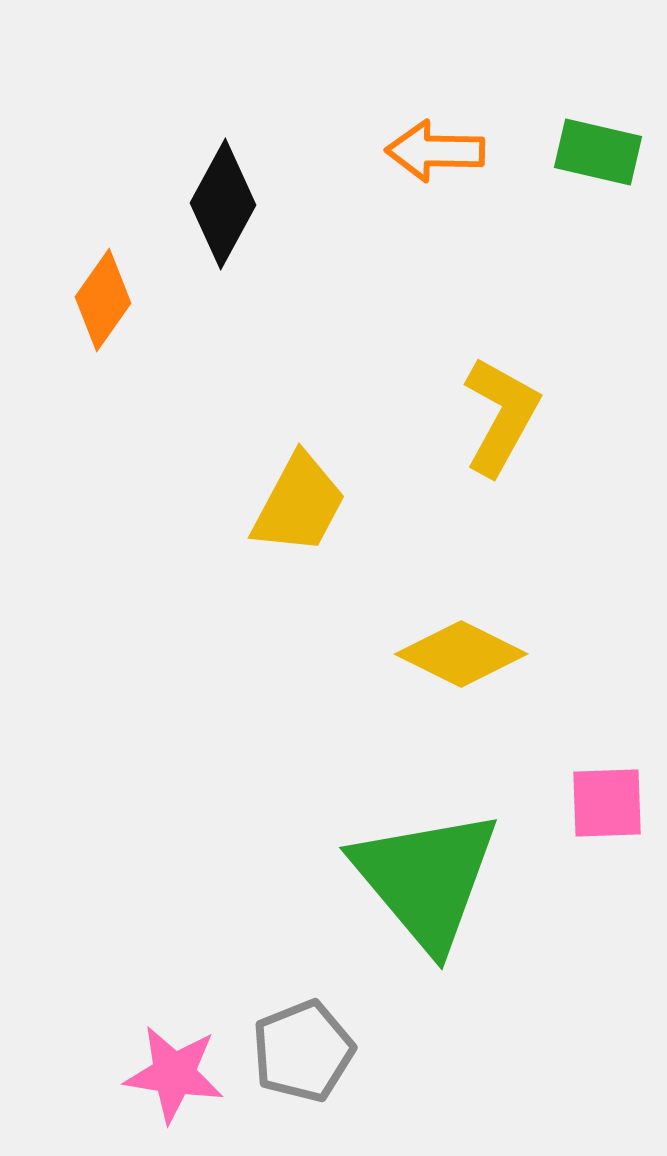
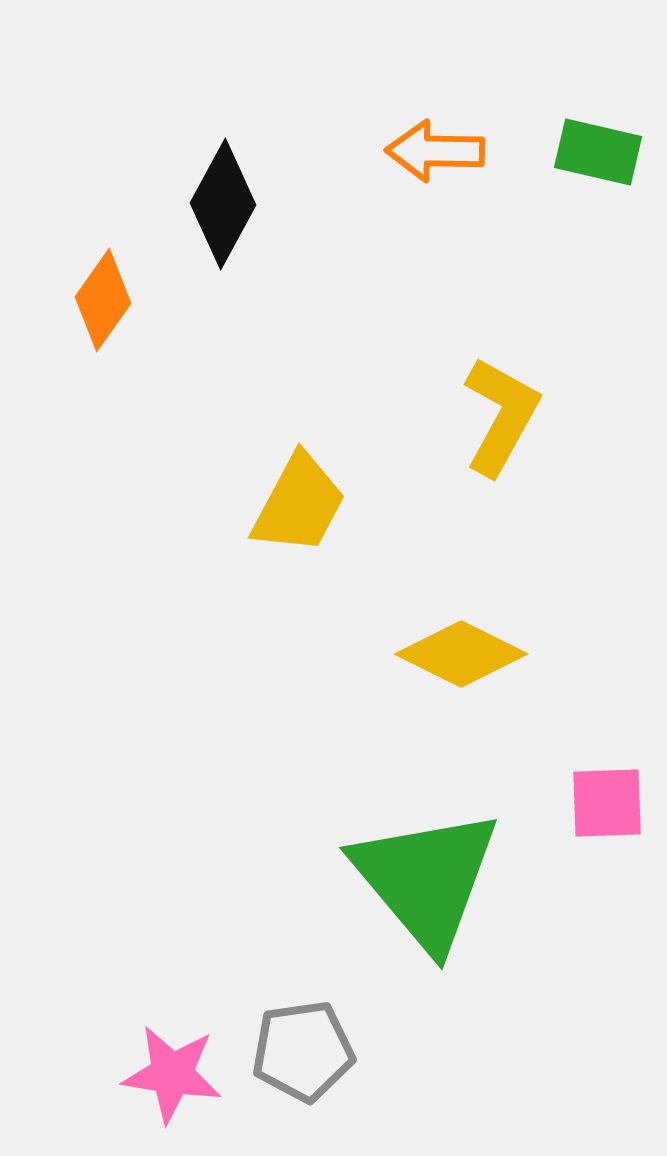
gray pentagon: rotated 14 degrees clockwise
pink star: moved 2 px left
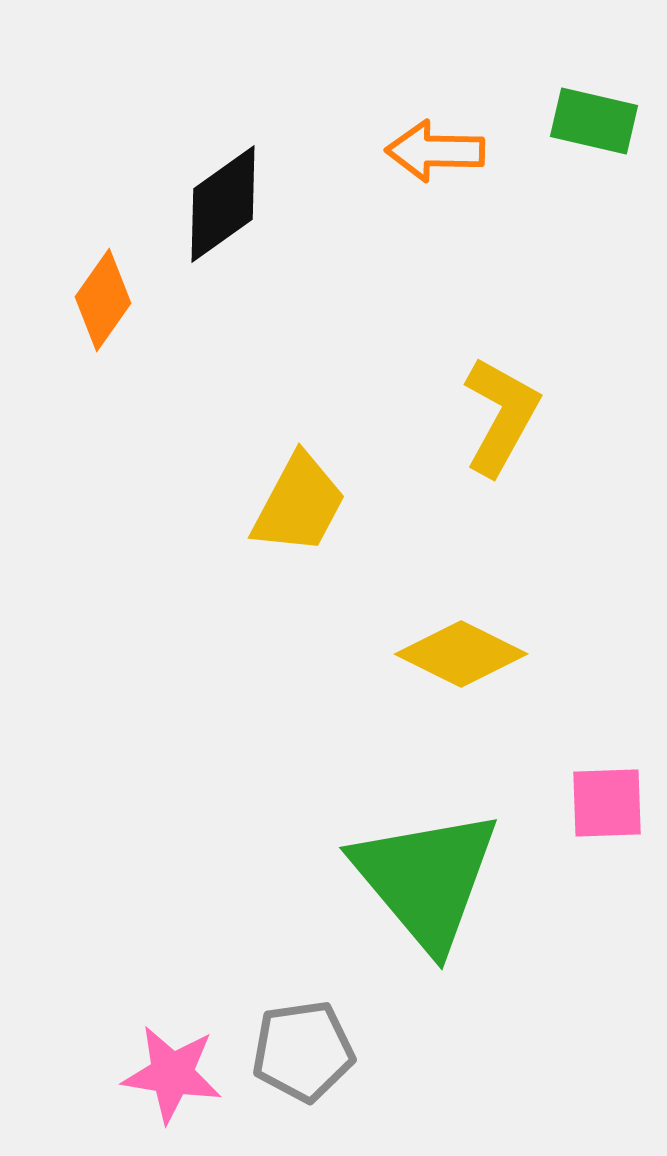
green rectangle: moved 4 px left, 31 px up
black diamond: rotated 26 degrees clockwise
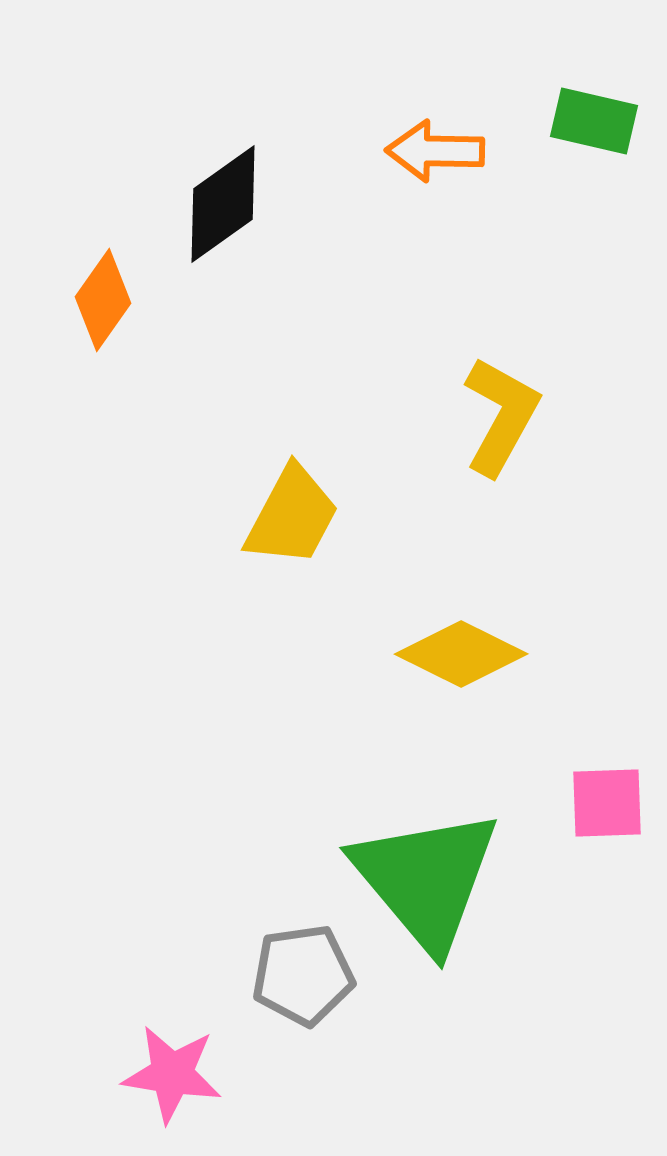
yellow trapezoid: moved 7 px left, 12 px down
gray pentagon: moved 76 px up
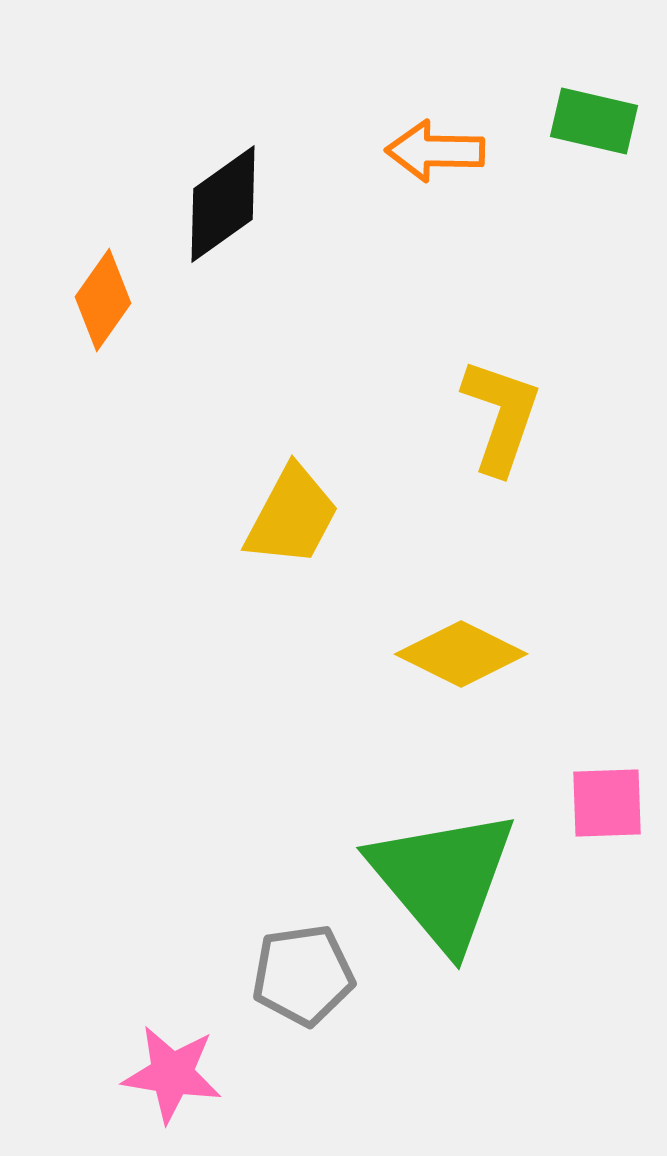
yellow L-shape: rotated 10 degrees counterclockwise
green triangle: moved 17 px right
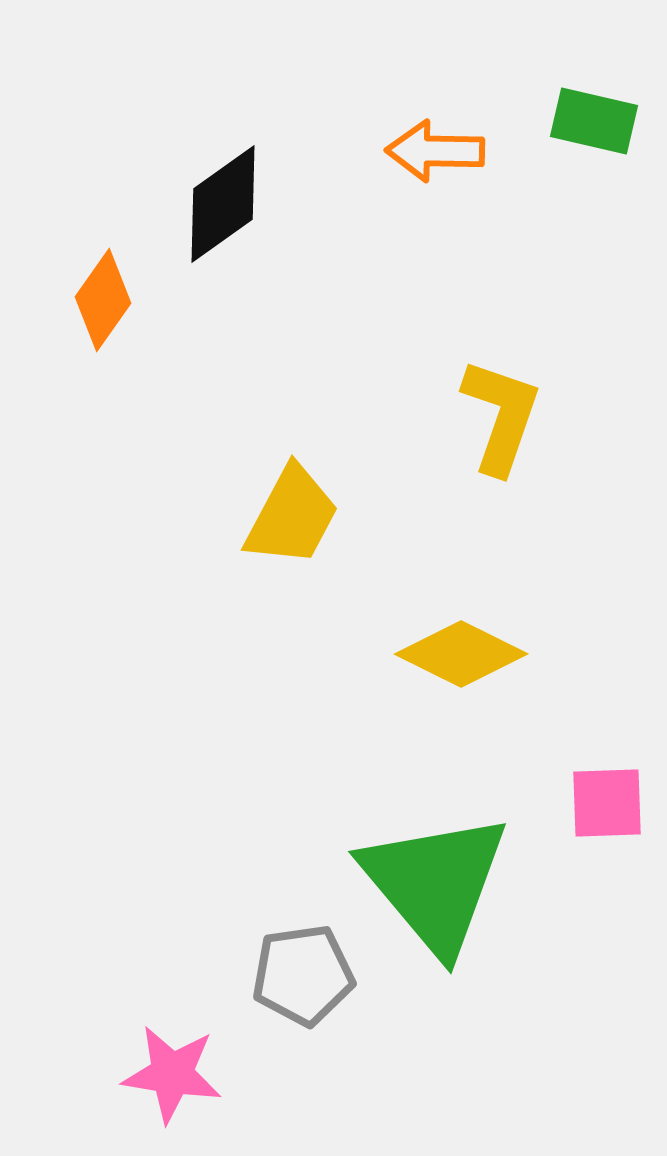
green triangle: moved 8 px left, 4 px down
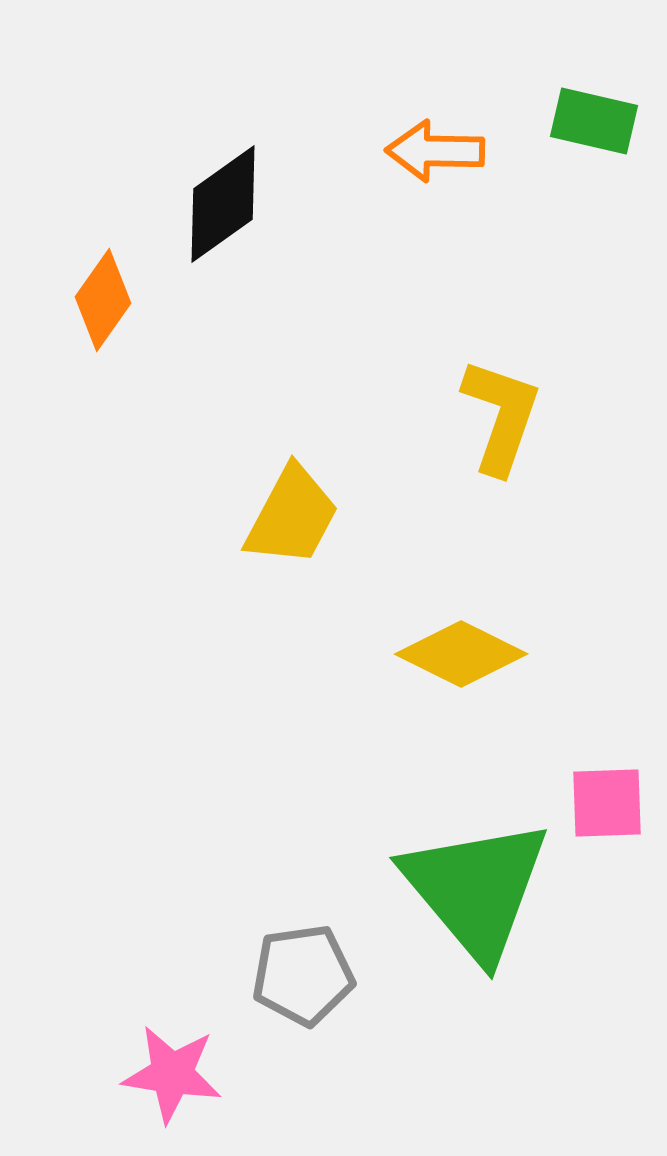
green triangle: moved 41 px right, 6 px down
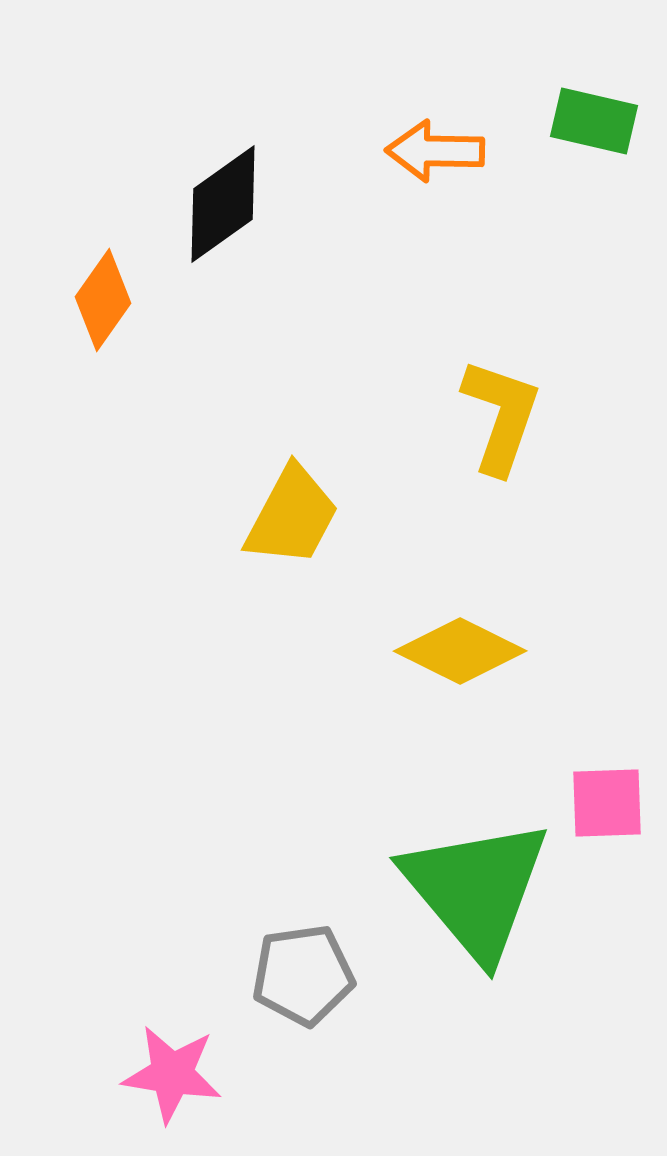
yellow diamond: moved 1 px left, 3 px up
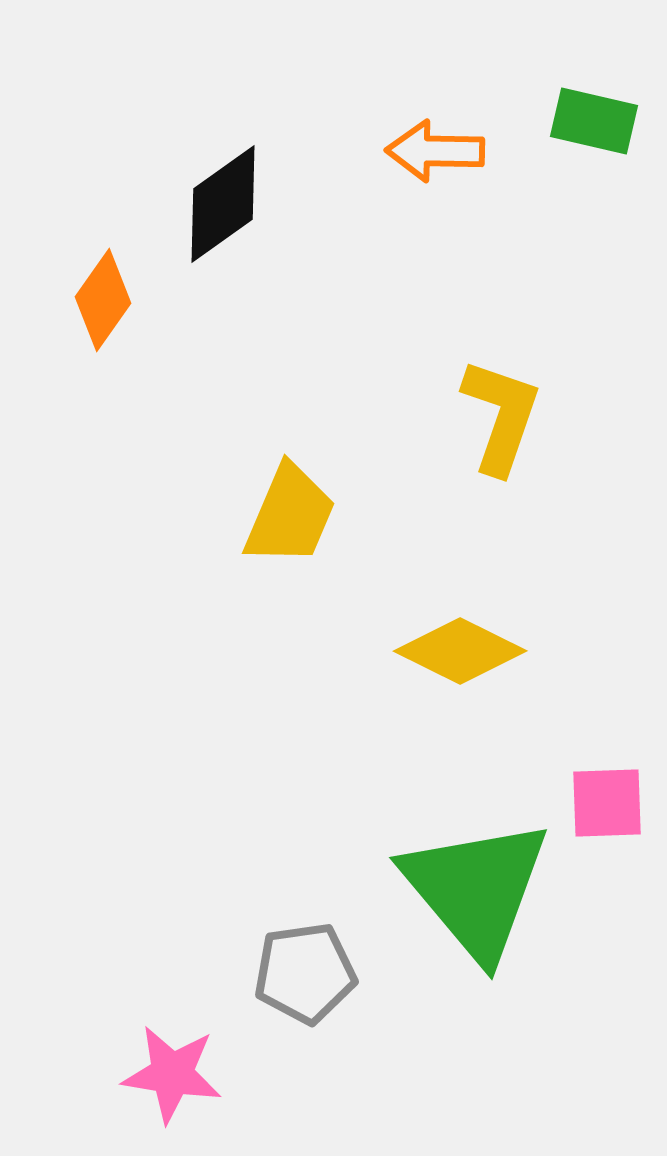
yellow trapezoid: moved 2 px left, 1 px up; rotated 5 degrees counterclockwise
gray pentagon: moved 2 px right, 2 px up
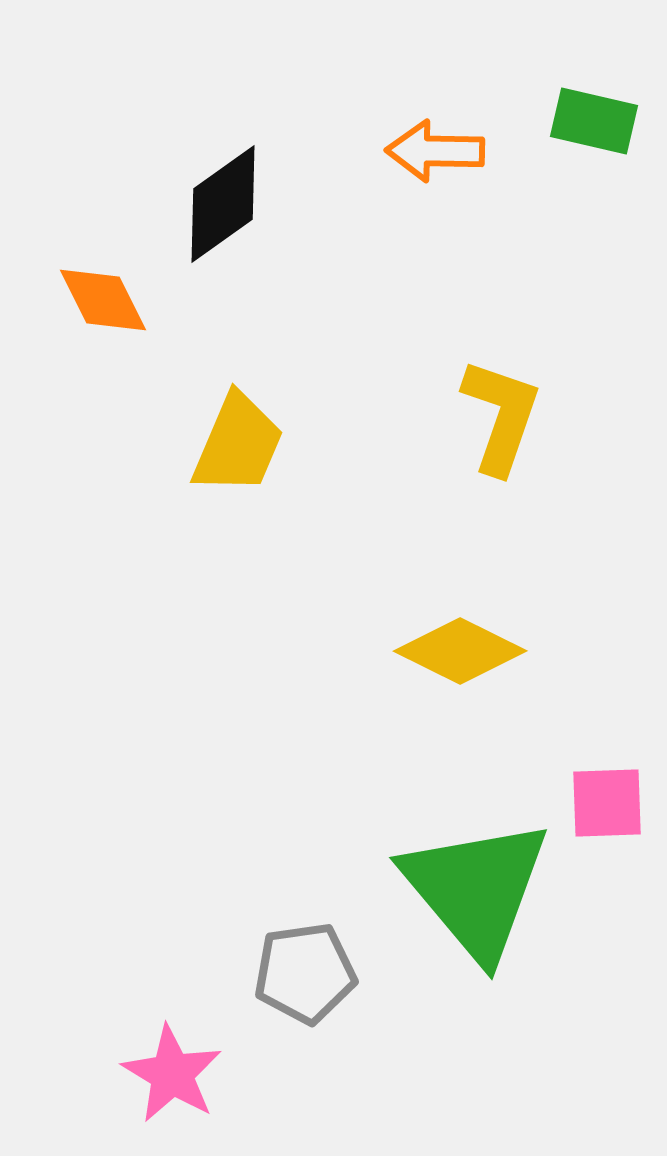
orange diamond: rotated 62 degrees counterclockwise
yellow trapezoid: moved 52 px left, 71 px up
pink star: rotated 22 degrees clockwise
